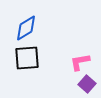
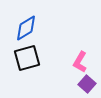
black square: rotated 12 degrees counterclockwise
pink L-shape: rotated 50 degrees counterclockwise
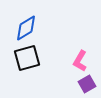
pink L-shape: moved 1 px up
purple square: rotated 18 degrees clockwise
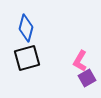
blue diamond: rotated 44 degrees counterclockwise
purple square: moved 6 px up
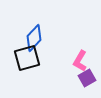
blue diamond: moved 8 px right, 10 px down; rotated 28 degrees clockwise
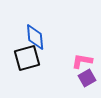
blue diamond: moved 1 px right, 1 px up; rotated 48 degrees counterclockwise
pink L-shape: moved 2 px right; rotated 70 degrees clockwise
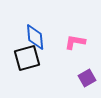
pink L-shape: moved 7 px left, 19 px up
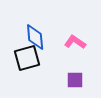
pink L-shape: rotated 25 degrees clockwise
purple square: moved 12 px left, 2 px down; rotated 30 degrees clockwise
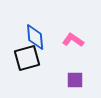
pink L-shape: moved 2 px left, 2 px up
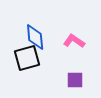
pink L-shape: moved 1 px right, 1 px down
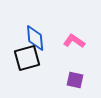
blue diamond: moved 1 px down
purple square: rotated 12 degrees clockwise
